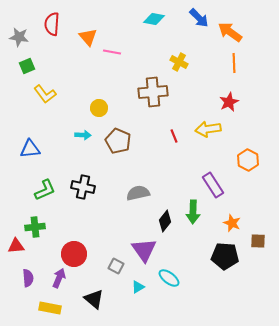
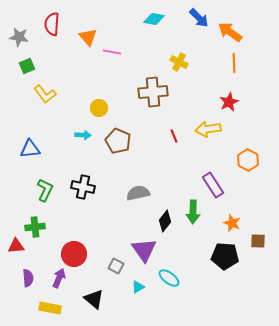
green L-shape: rotated 40 degrees counterclockwise
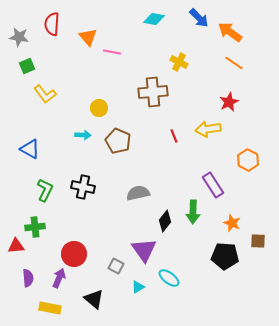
orange line: rotated 54 degrees counterclockwise
blue triangle: rotated 35 degrees clockwise
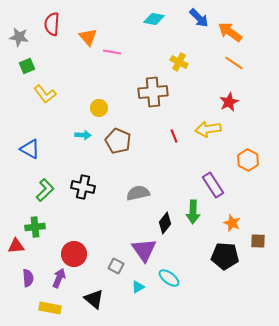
green L-shape: rotated 20 degrees clockwise
black diamond: moved 2 px down
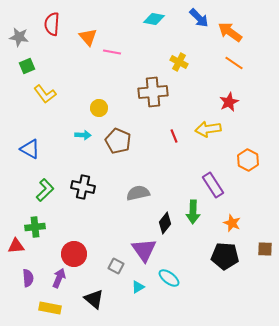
brown square: moved 7 px right, 8 px down
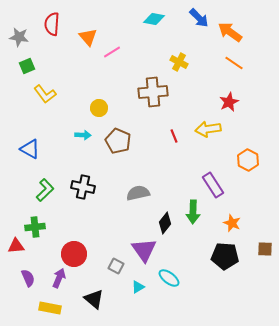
pink line: rotated 42 degrees counterclockwise
purple semicircle: rotated 18 degrees counterclockwise
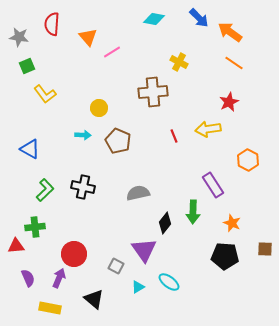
cyan ellipse: moved 4 px down
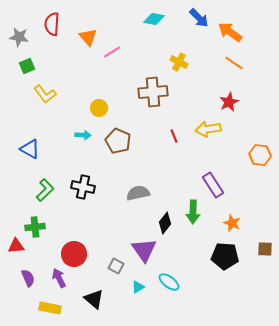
orange hexagon: moved 12 px right, 5 px up; rotated 20 degrees counterclockwise
purple arrow: rotated 48 degrees counterclockwise
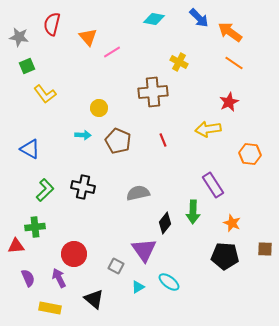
red semicircle: rotated 10 degrees clockwise
red line: moved 11 px left, 4 px down
orange hexagon: moved 10 px left, 1 px up
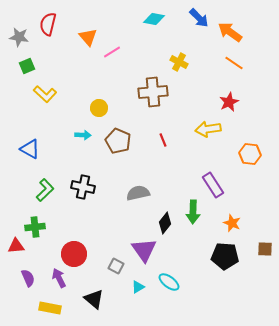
red semicircle: moved 4 px left
yellow L-shape: rotated 10 degrees counterclockwise
